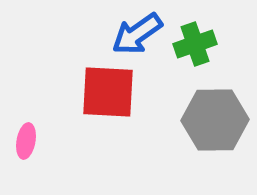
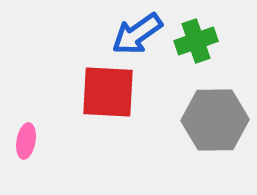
green cross: moved 1 px right, 3 px up
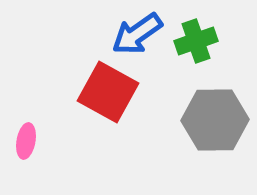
red square: rotated 26 degrees clockwise
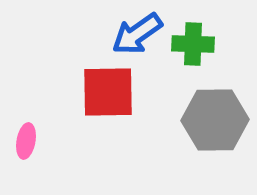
green cross: moved 3 px left, 3 px down; rotated 21 degrees clockwise
red square: rotated 30 degrees counterclockwise
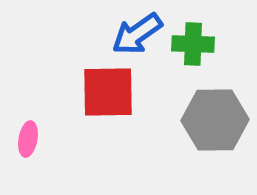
pink ellipse: moved 2 px right, 2 px up
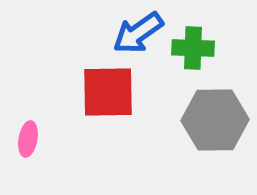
blue arrow: moved 1 px right, 1 px up
green cross: moved 4 px down
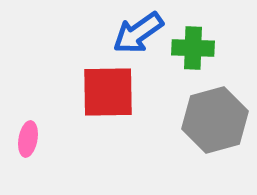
gray hexagon: rotated 14 degrees counterclockwise
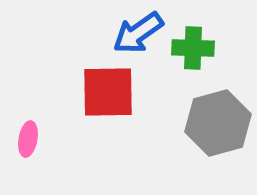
gray hexagon: moved 3 px right, 3 px down
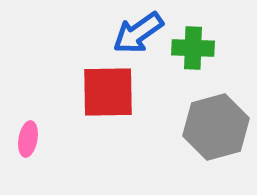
gray hexagon: moved 2 px left, 4 px down
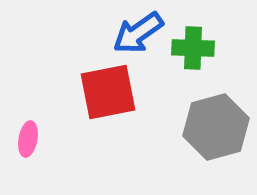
red square: rotated 10 degrees counterclockwise
